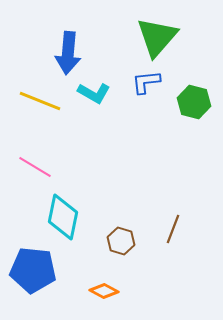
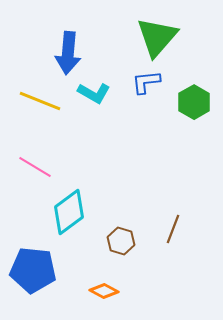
green hexagon: rotated 16 degrees clockwise
cyan diamond: moved 6 px right, 5 px up; rotated 42 degrees clockwise
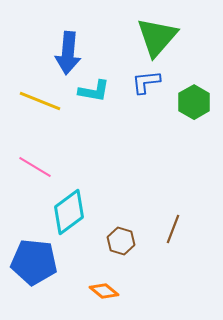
cyan L-shape: moved 2 px up; rotated 20 degrees counterclockwise
blue pentagon: moved 1 px right, 8 px up
orange diamond: rotated 12 degrees clockwise
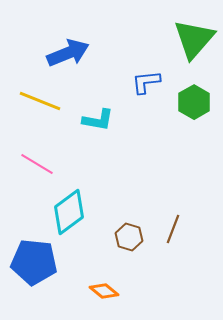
green triangle: moved 37 px right, 2 px down
blue arrow: rotated 117 degrees counterclockwise
cyan L-shape: moved 4 px right, 29 px down
pink line: moved 2 px right, 3 px up
brown hexagon: moved 8 px right, 4 px up
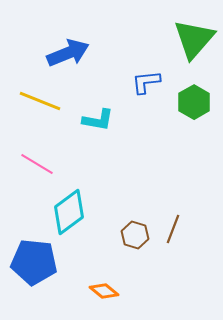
brown hexagon: moved 6 px right, 2 px up
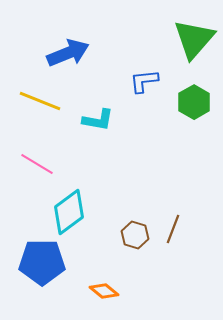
blue L-shape: moved 2 px left, 1 px up
blue pentagon: moved 8 px right; rotated 6 degrees counterclockwise
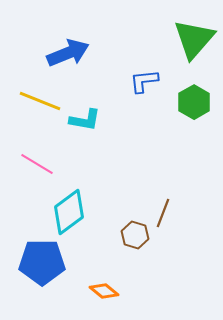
cyan L-shape: moved 13 px left
brown line: moved 10 px left, 16 px up
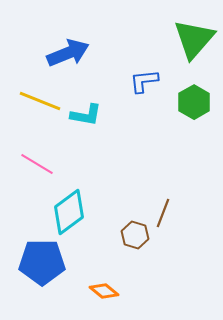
cyan L-shape: moved 1 px right, 5 px up
